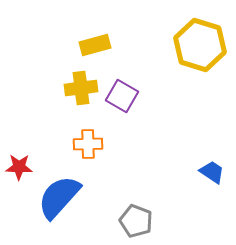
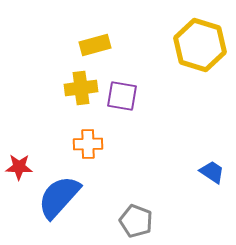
purple square: rotated 20 degrees counterclockwise
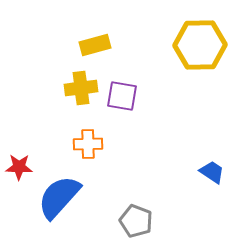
yellow hexagon: rotated 18 degrees counterclockwise
